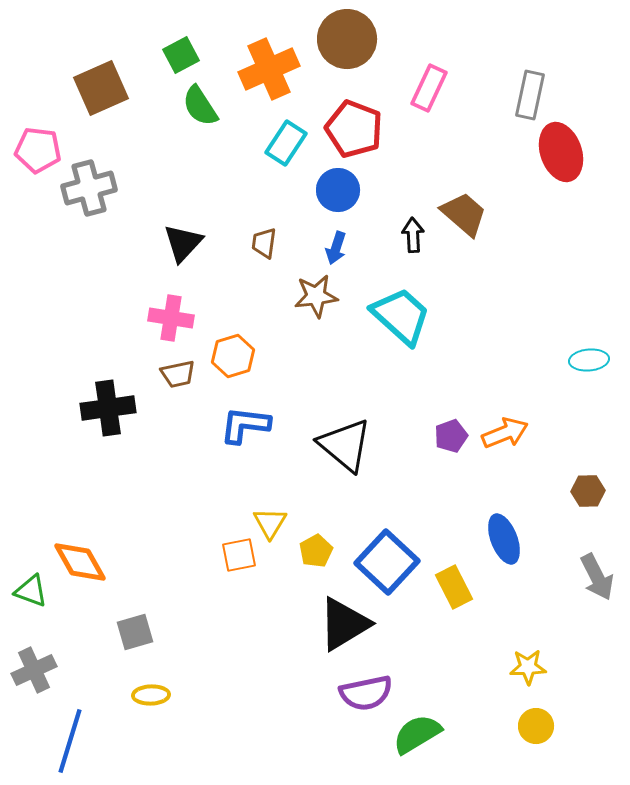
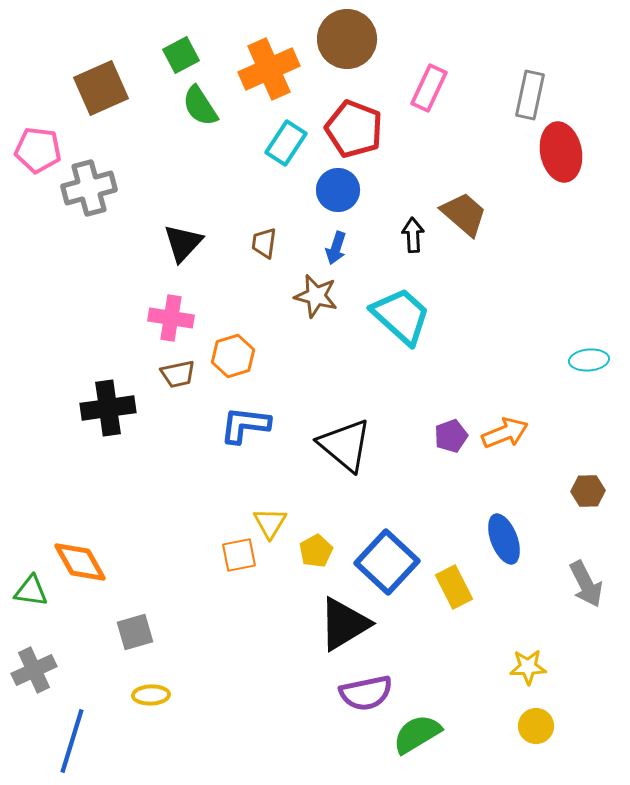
red ellipse at (561, 152): rotated 8 degrees clockwise
brown star at (316, 296): rotated 21 degrees clockwise
gray arrow at (597, 577): moved 11 px left, 7 px down
green triangle at (31, 591): rotated 12 degrees counterclockwise
blue line at (70, 741): moved 2 px right
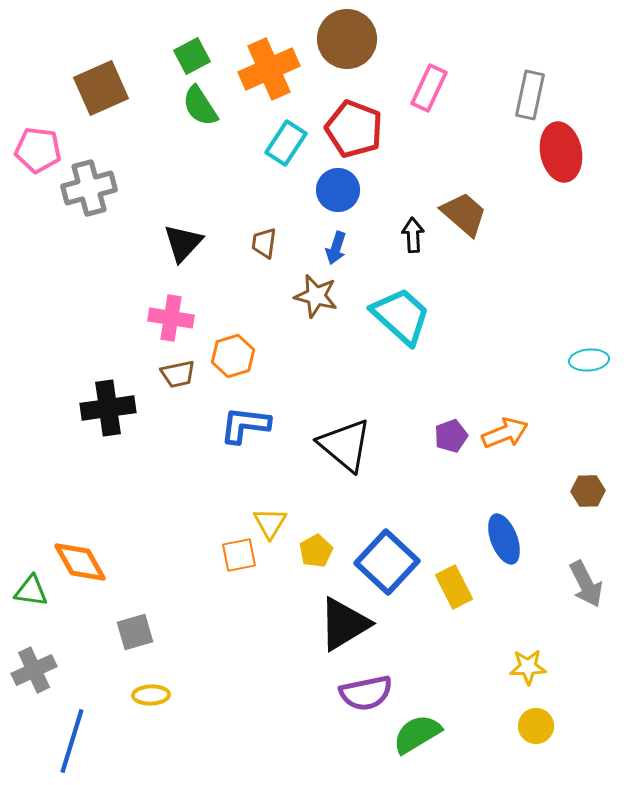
green square at (181, 55): moved 11 px right, 1 px down
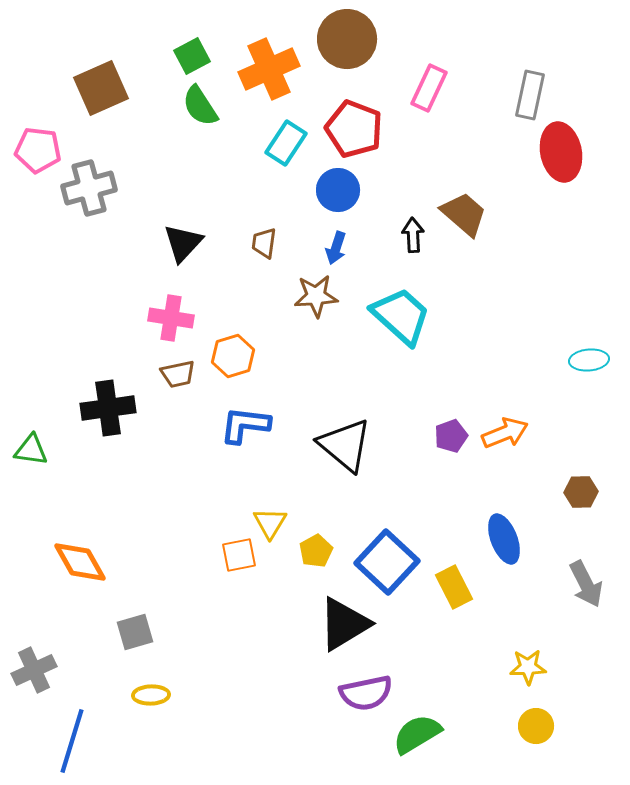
brown star at (316, 296): rotated 18 degrees counterclockwise
brown hexagon at (588, 491): moved 7 px left, 1 px down
green triangle at (31, 591): moved 141 px up
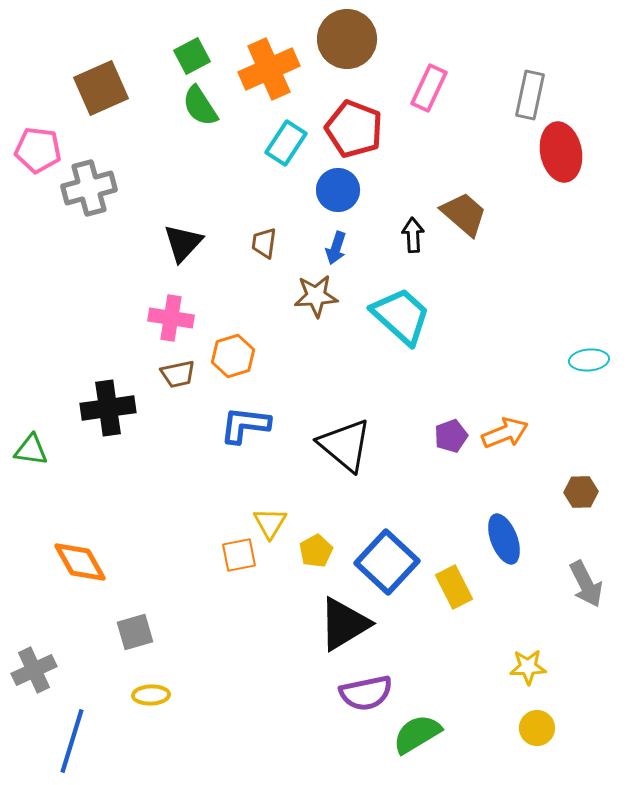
yellow circle at (536, 726): moved 1 px right, 2 px down
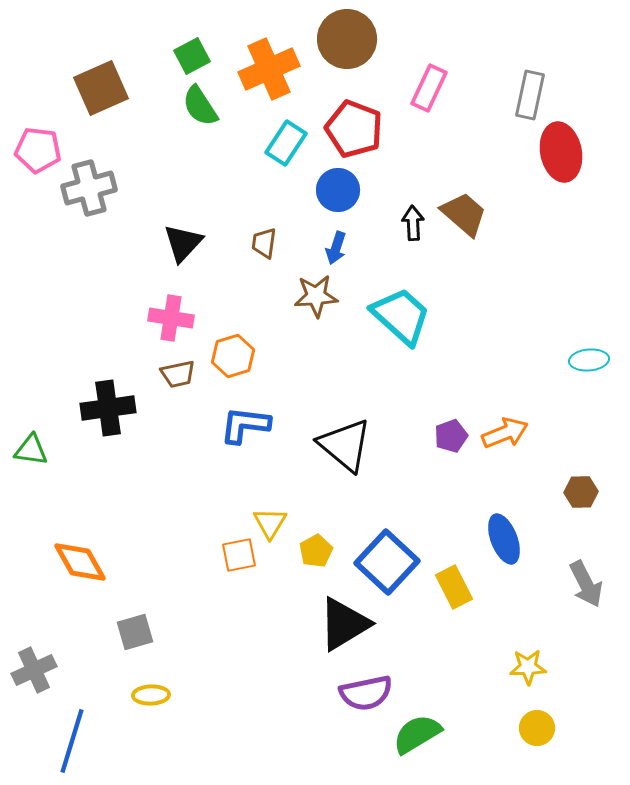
black arrow at (413, 235): moved 12 px up
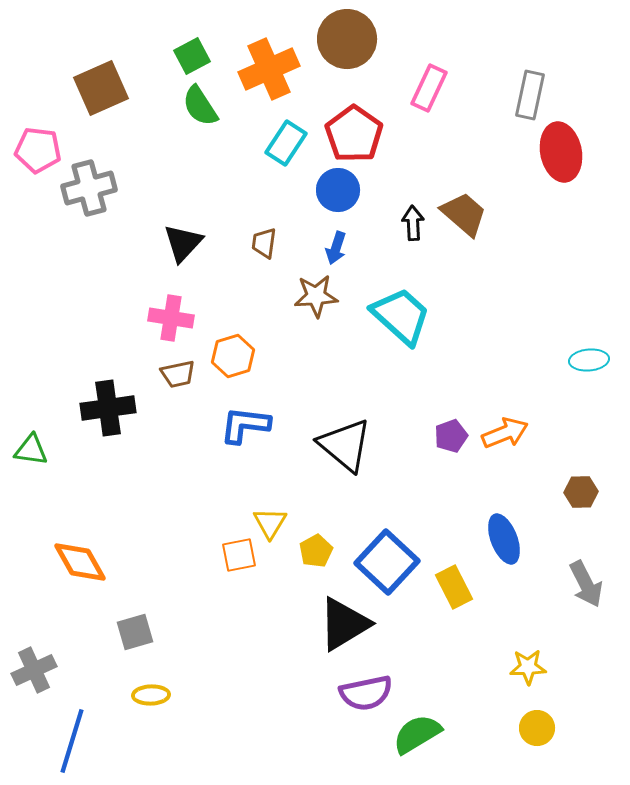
red pentagon at (354, 129): moved 5 px down; rotated 14 degrees clockwise
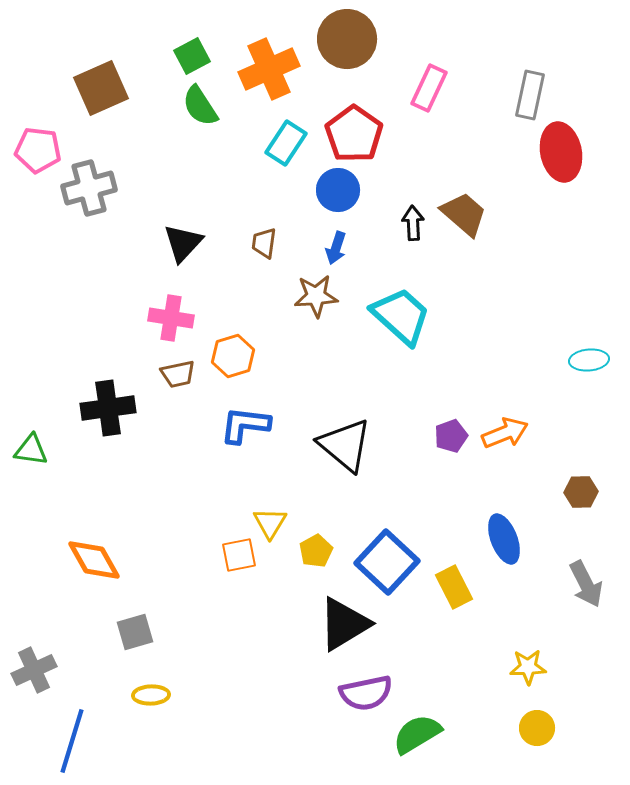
orange diamond at (80, 562): moved 14 px right, 2 px up
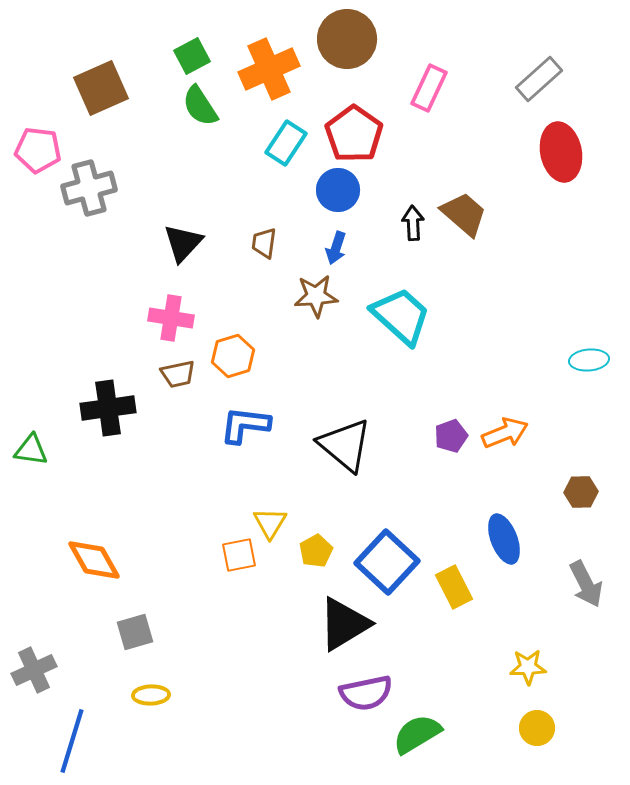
gray rectangle at (530, 95): moved 9 px right, 16 px up; rotated 36 degrees clockwise
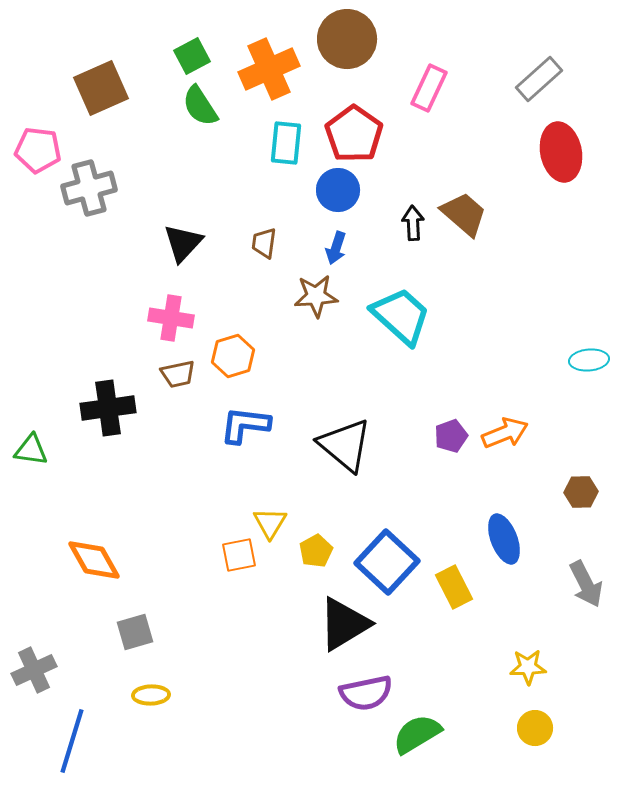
cyan rectangle at (286, 143): rotated 27 degrees counterclockwise
yellow circle at (537, 728): moved 2 px left
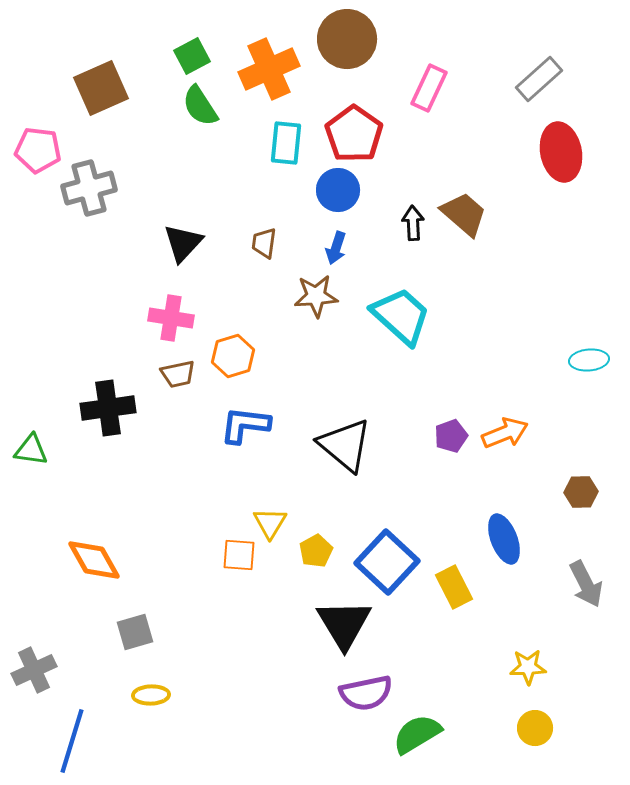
orange square at (239, 555): rotated 15 degrees clockwise
black triangle at (344, 624): rotated 30 degrees counterclockwise
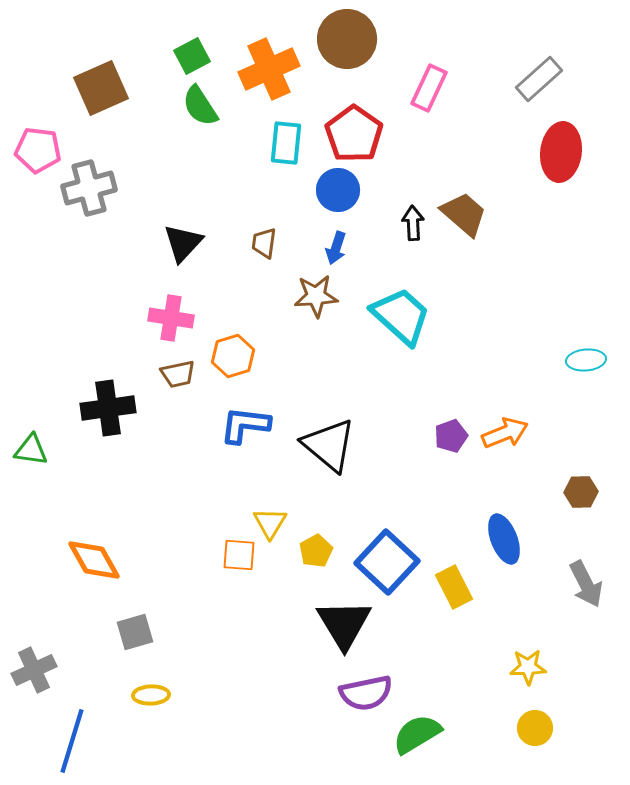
red ellipse at (561, 152): rotated 18 degrees clockwise
cyan ellipse at (589, 360): moved 3 px left
black triangle at (345, 445): moved 16 px left
